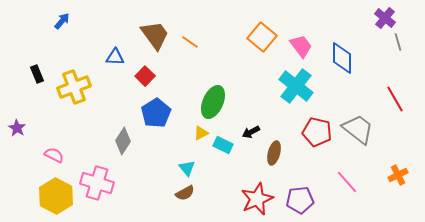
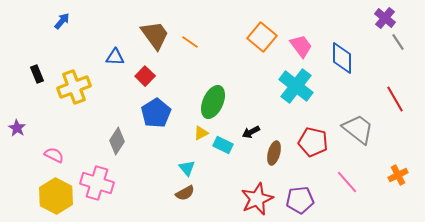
gray line: rotated 18 degrees counterclockwise
red pentagon: moved 4 px left, 10 px down
gray diamond: moved 6 px left
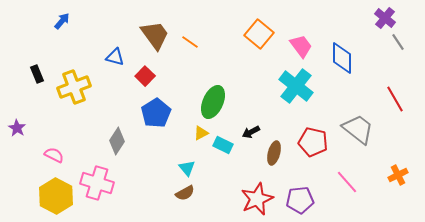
orange square: moved 3 px left, 3 px up
blue triangle: rotated 12 degrees clockwise
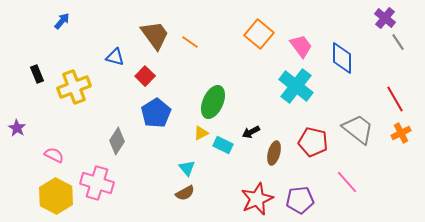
orange cross: moved 3 px right, 42 px up
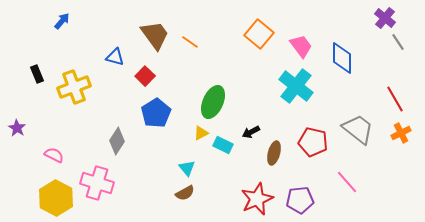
yellow hexagon: moved 2 px down
